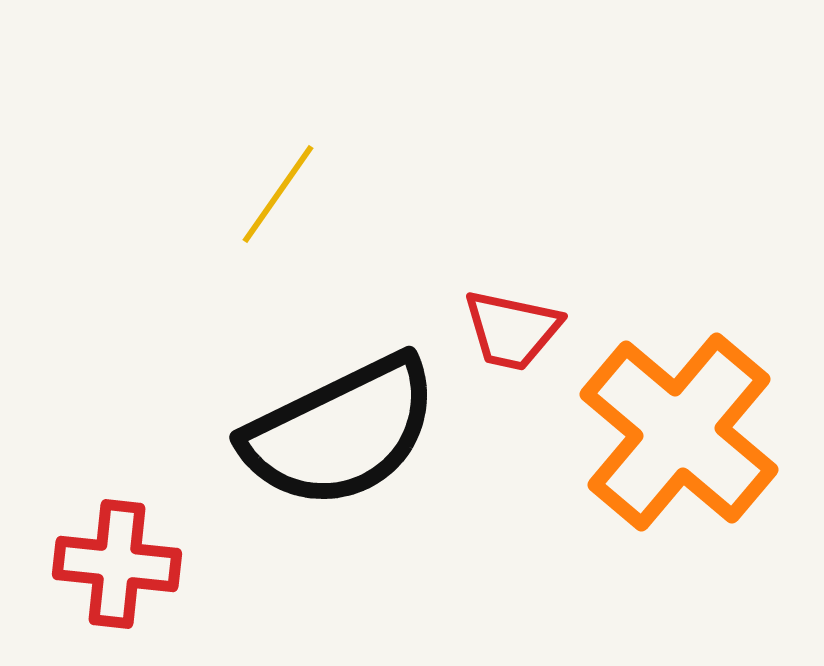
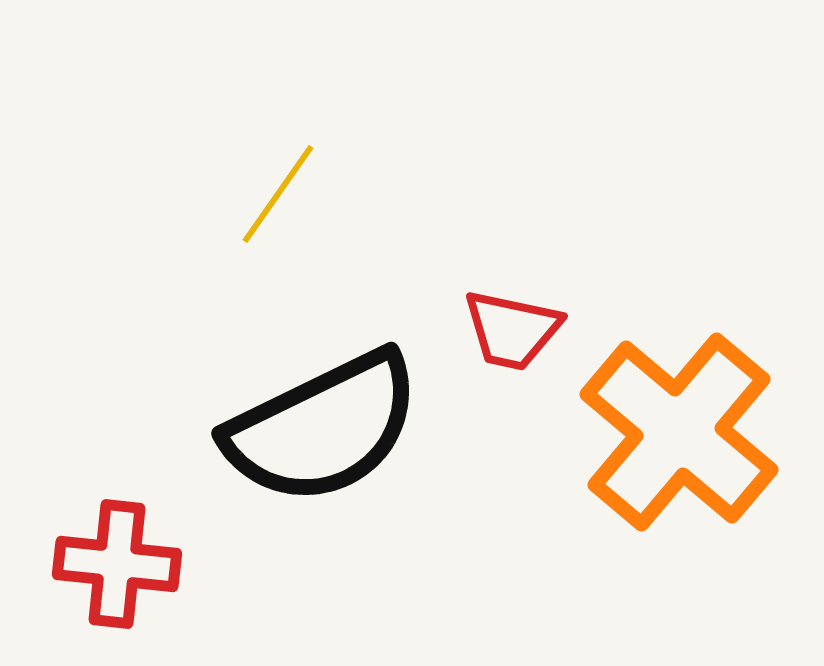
black semicircle: moved 18 px left, 4 px up
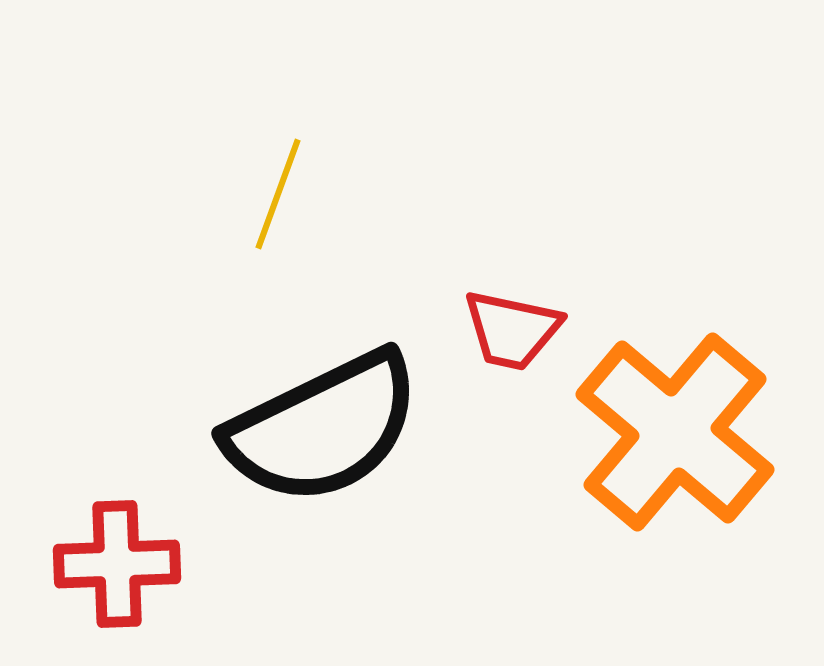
yellow line: rotated 15 degrees counterclockwise
orange cross: moved 4 px left
red cross: rotated 8 degrees counterclockwise
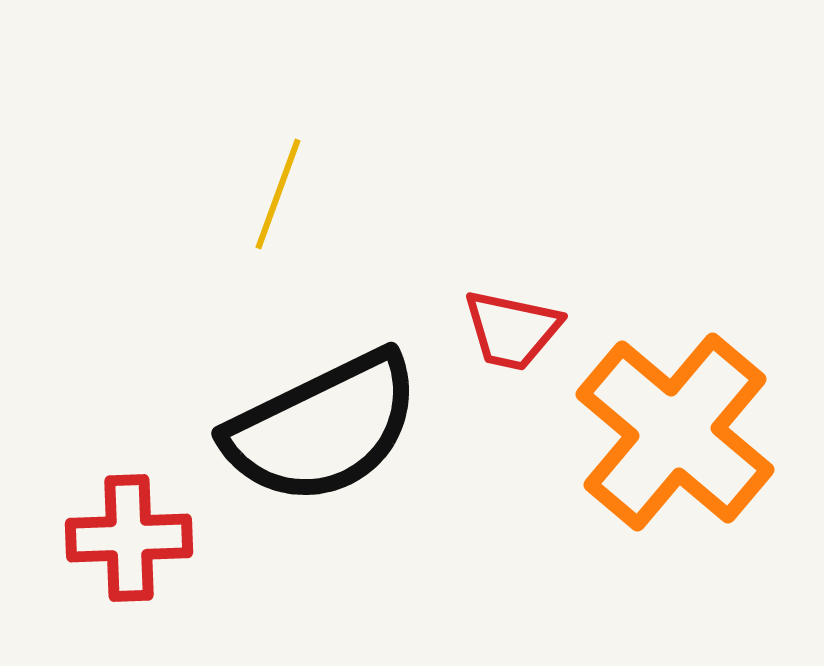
red cross: moved 12 px right, 26 px up
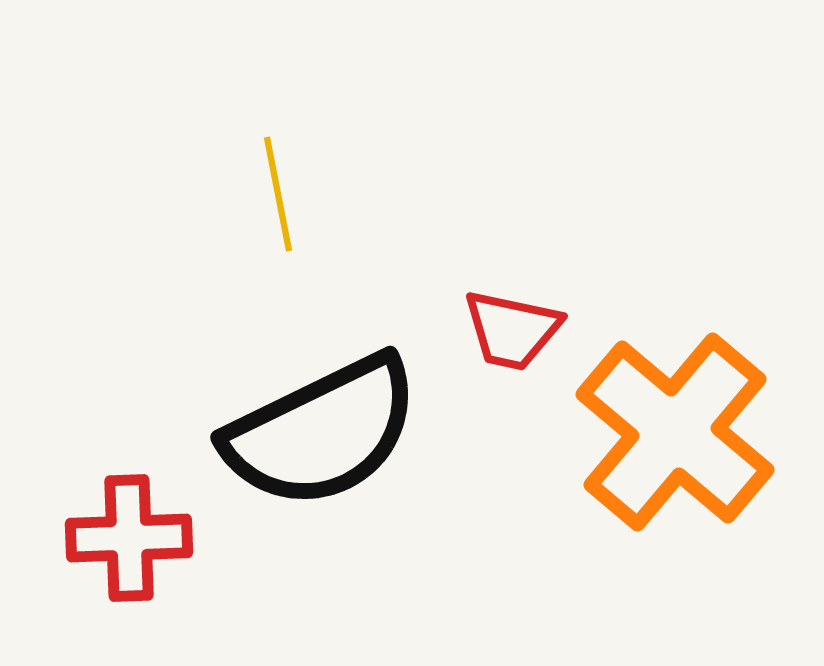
yellow line: rotated 31 degrees counterclockwise
black semicircle: moved 1 px left, 4 px down
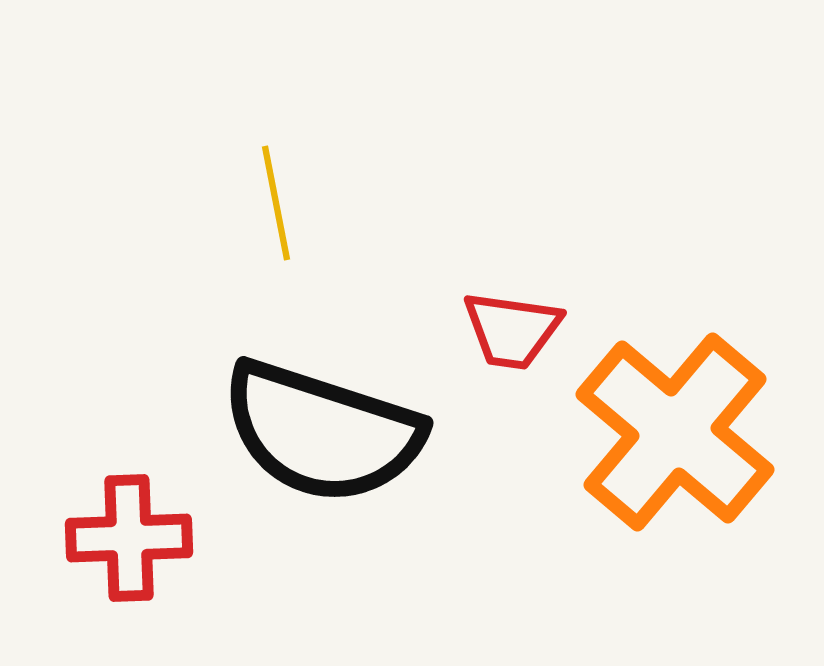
yellow line: moved 2 px left, 9 px down
red trapezoid: rotated 4 degrees counterclockwise
black semicircle: rotated 44 degrees clockwise
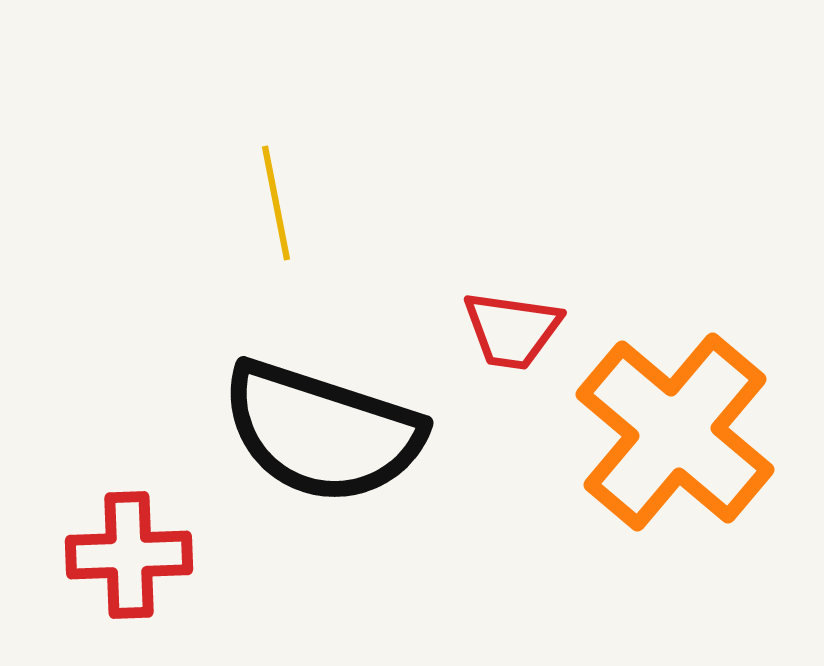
red cross: moved 17 px down
